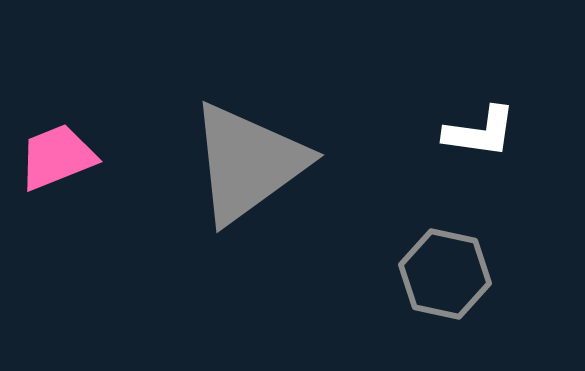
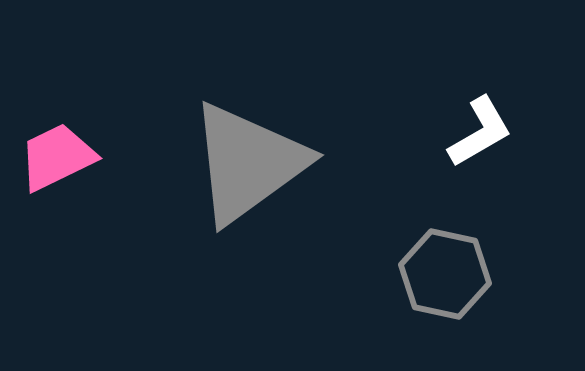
white L-shape: rotated 38 degrees counterclockwise
pink trapezoid: rotated 4 degrees counterclockwise
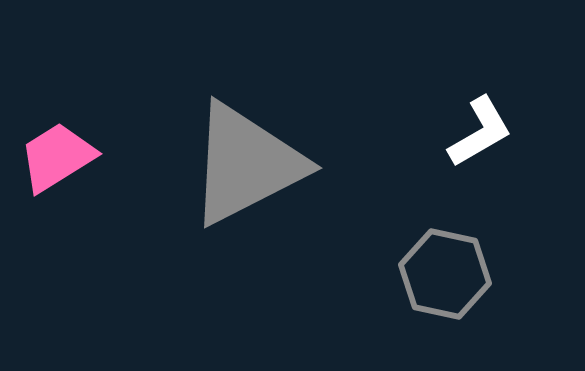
pink trapezoid: rotated 6 degrees counterclockwise
gray triangle: moved 2 px left, 1 px down; rotated 9 degrees clockwise
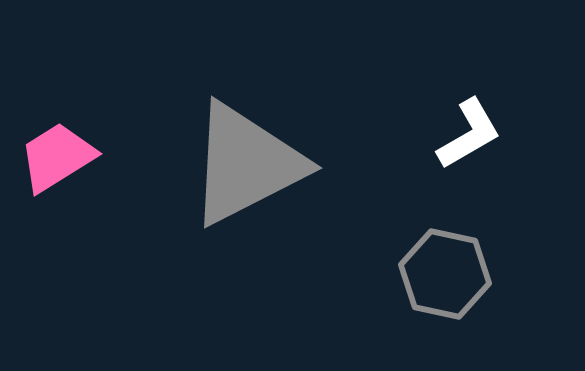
white L-shape: moved 11 px left, 2 px down
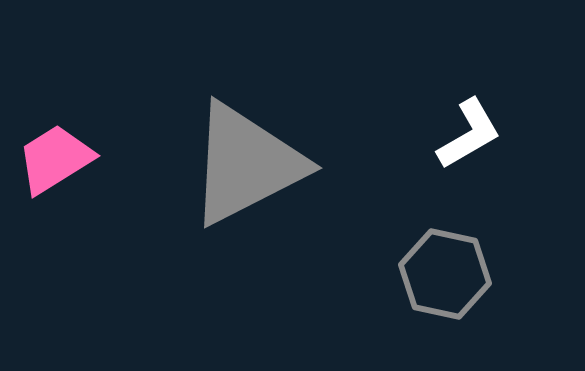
pink trapezoid: moved 2 px left, 2 px down
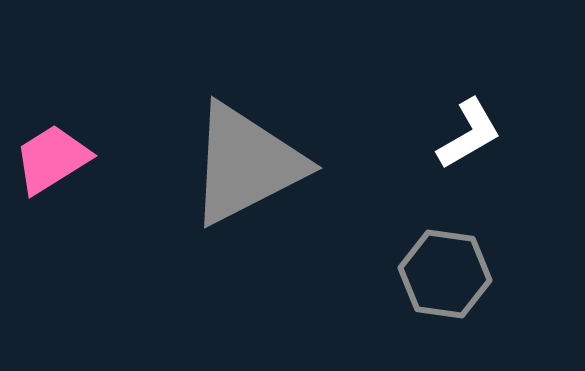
pink trapezoid: moved 3 px left
gray hexagon: rotated 4 degrees counterclockwise
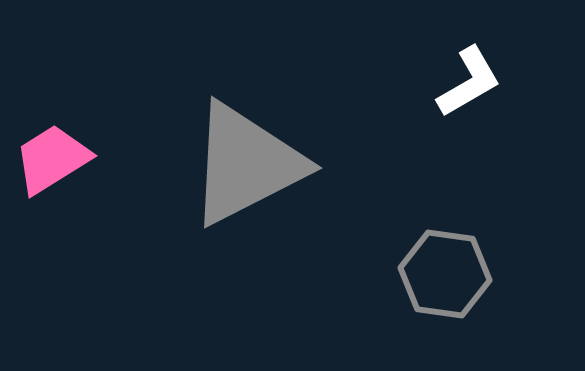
white L-shape: moved 52 px up
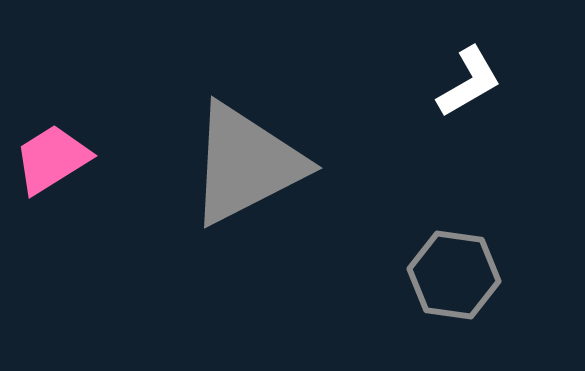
gray hexagon: moved 9 px right, 1 px down
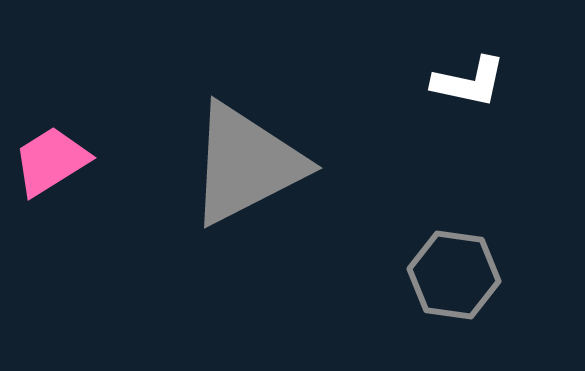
white L-shape: rotated 42 degrees clockwise
pink trapezoid: moved 1 px left, 2 px down
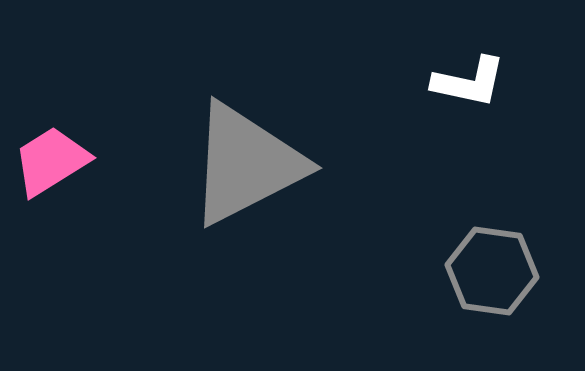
gray hexagon: moved 38 px right, 4 px up
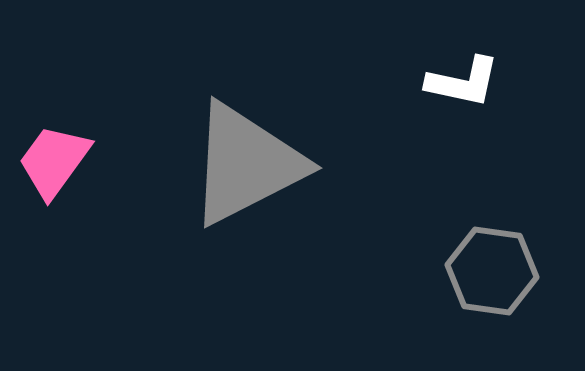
white L-shape: moved 6 px left
pink trapezoid: moved 3 px right; rotated 22 degrees counterclockwise
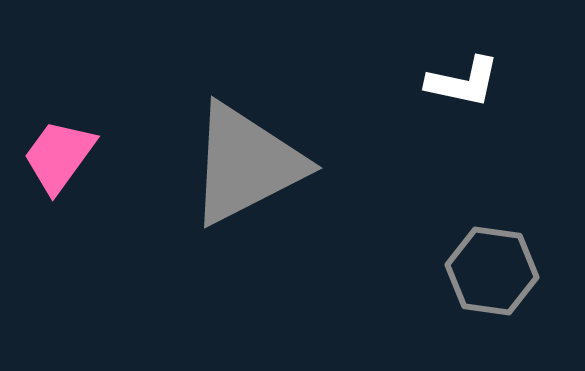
pink trapezoid: moved 5 px right, 5 px up
